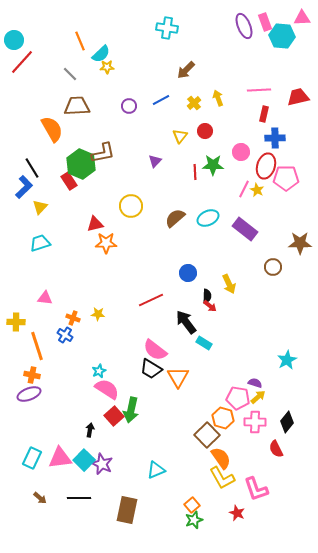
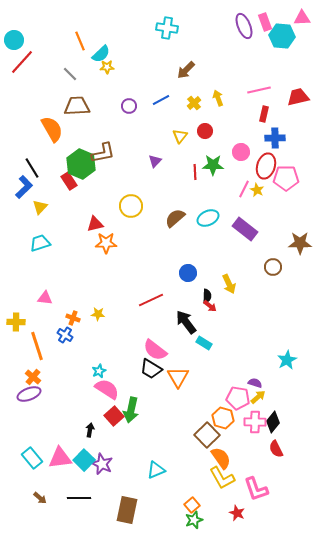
pink line at (259, 90): rotated 10 degrees counterclockwise
orange cross at (32, 375): moved 1 px right, 2 px down; rotated 28 degrees clockwise
black diamond at (287, 422): moved 14 px left
cyan rectangle at (32, 458): rotated 65 degrees counterclockwise
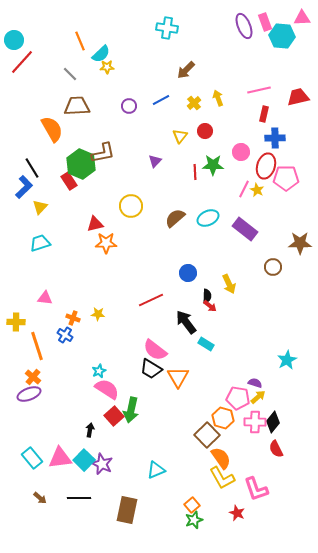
cyan rectangle at (204, 343): moved 2 px right, 1 px down
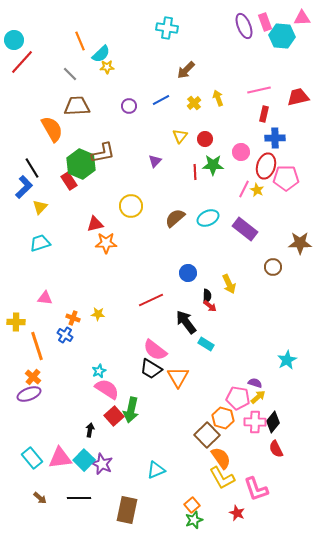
red circle at (205, 131): moved 8 px down
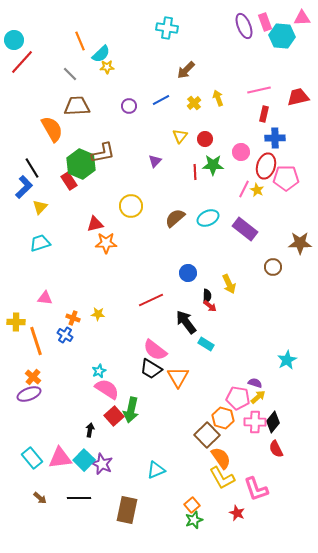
orange line at (37, 346): moved 1 px left, 5 px up
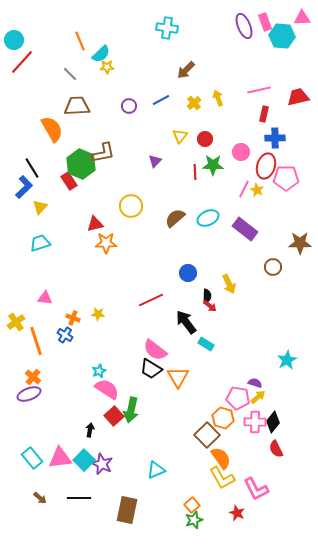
yellow cross at (16, 322): rotated 36 degrees counterclockwise
pink L-shape at (256, 489): rotated 8 degrees counterclockwise
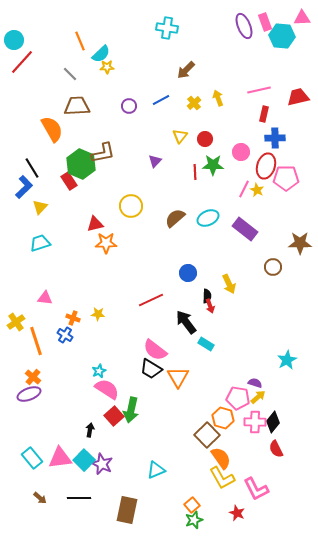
red arrow at (210, 306): rotated 32 degrees clockwise
